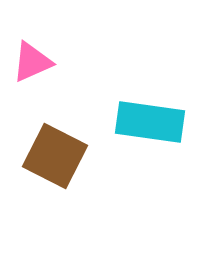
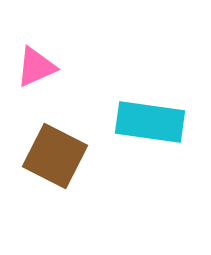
pink triangle: moved 4 px right, 5 px down
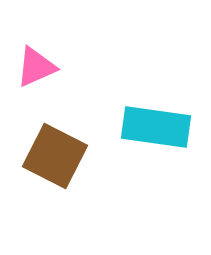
cyan rectangle: moved 6 px right, 5 px down
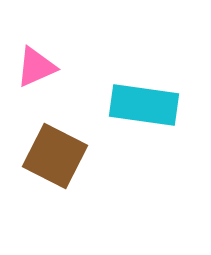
cyan rectangle: moved 12 px left, 22 px up
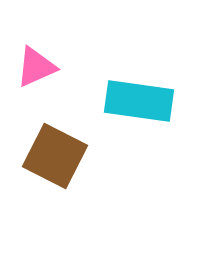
cyan rectangle: moved 5 px left, 4 px up
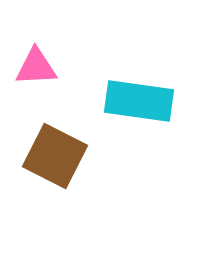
pink triangle: rotated 21 degrees clockwise
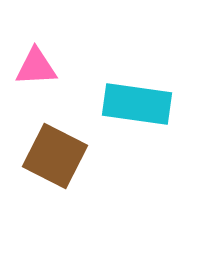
cyan rectangle: moved 2 px left, 3 px down
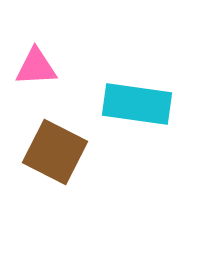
brown square: moved 4 px up
